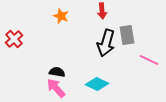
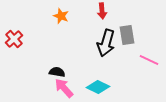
cyan diamond: moved 1 px right, 3 px down
pink arrow: moved 8 px right
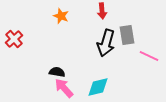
pink line: moved 4 px up
cyan diamond: rotated 40 degrees counterclockwise
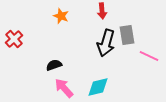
black semicircle: moved 3 px left, 7 px up; rotated 28 degrees counterclockwise
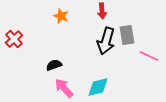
black arrow: moved 2 px up
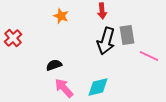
red cross: moved 1 px left, 1 px up
